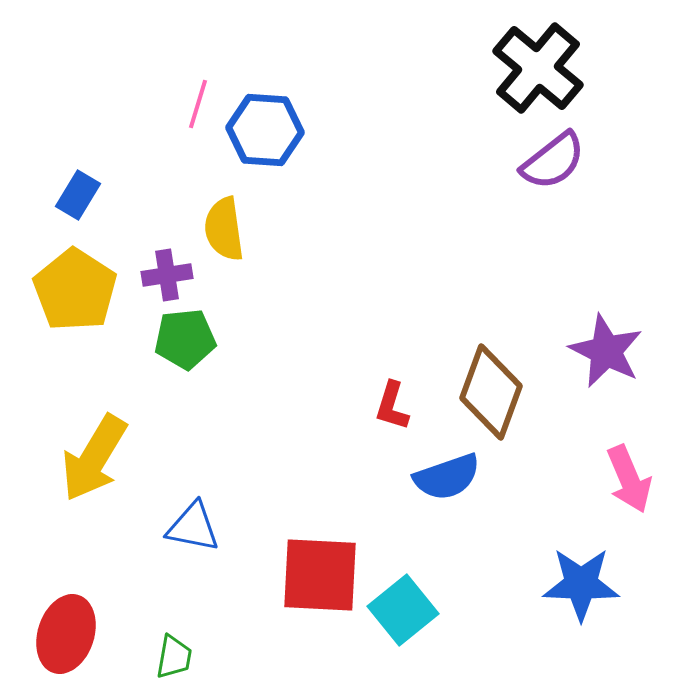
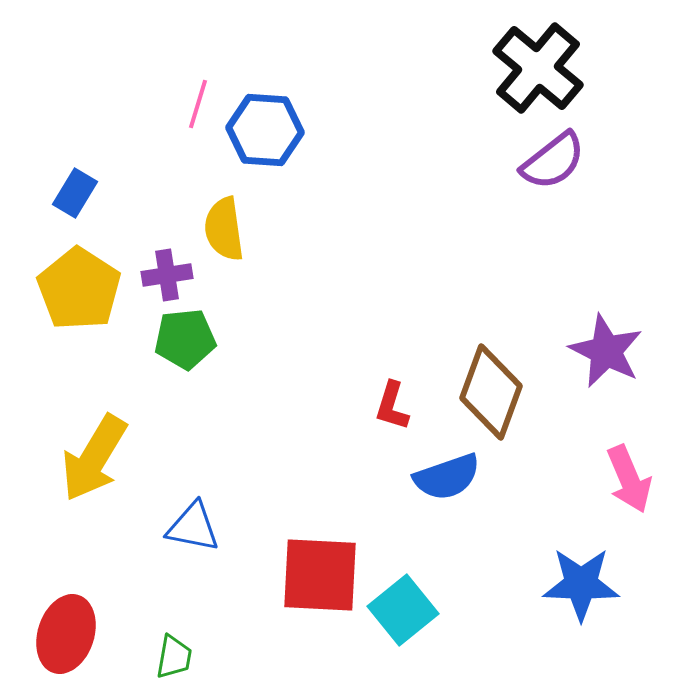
blue rectangle: moved 3 px left, 2 px up
yellow pentagon: moved 4 px right, 1 px up
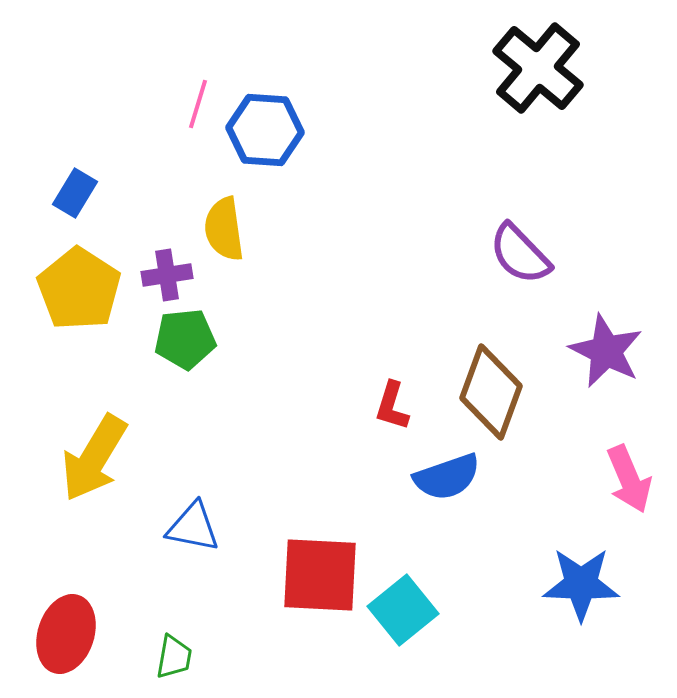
purple semicircle: moved 33 px left, 93 px down; rotated 84 degrees clockwise
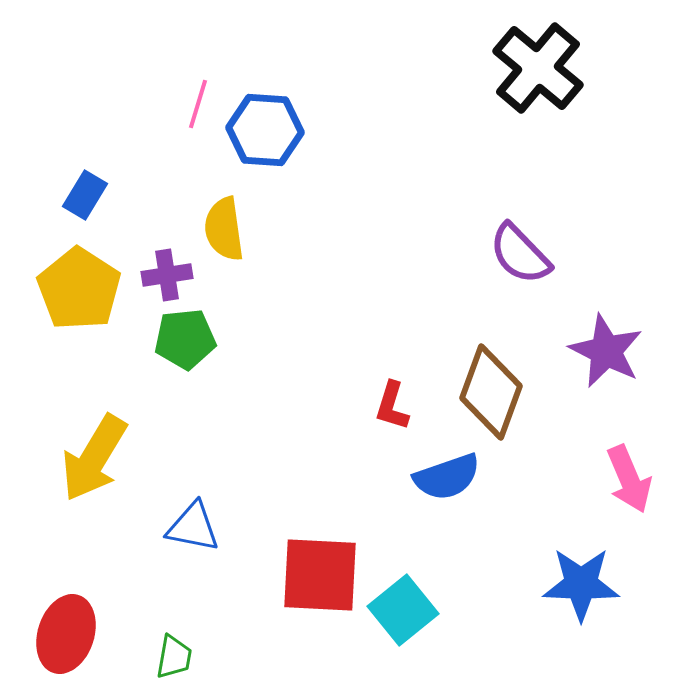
blue rectangle: moved 10 px right, 2 px down
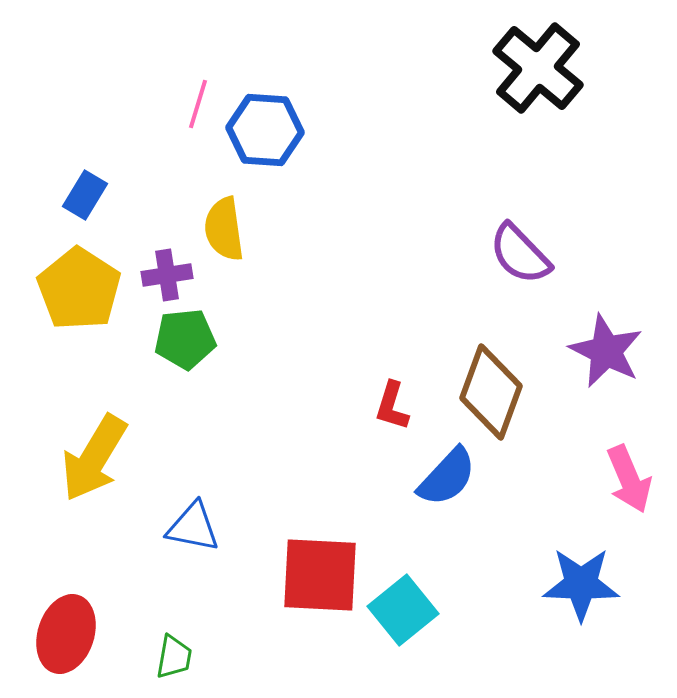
blue semicircle: rotated 28 degrees counterclockwise
